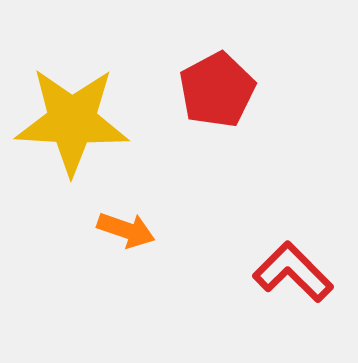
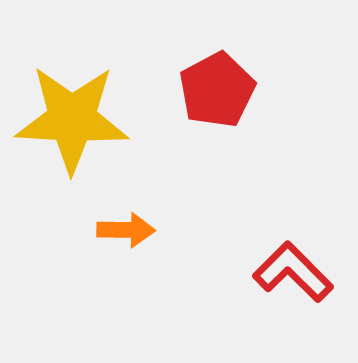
yellow star: moved 2 px up
orange arrow: rotated 18 degrees counterclockwise
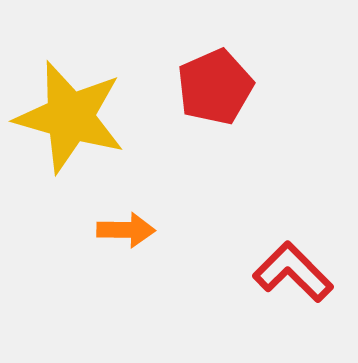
red pentagon: moved 2 px left, 3 px up; rotated 4 degrees clockwise
yellow star: moved 2 px left, 2 px up; rotated 13 degrees clockwise
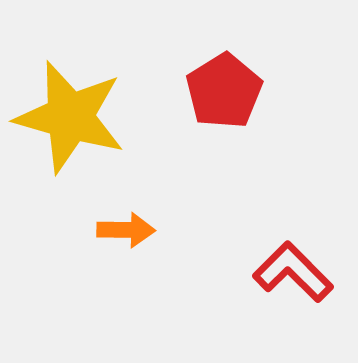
red pentagon: moved 9 px right, 4 px down; rotated 8 degrees counterclockwise
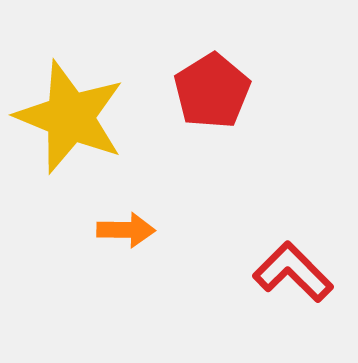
red pentagon: moved 12 px left
yellow star: rotated 6 degrees clockwise
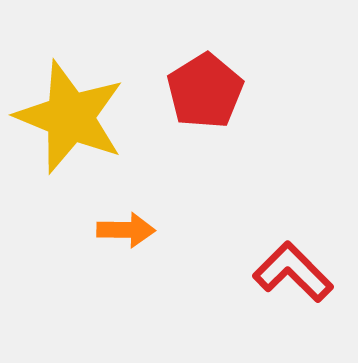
red pentagon: moved 7 px left
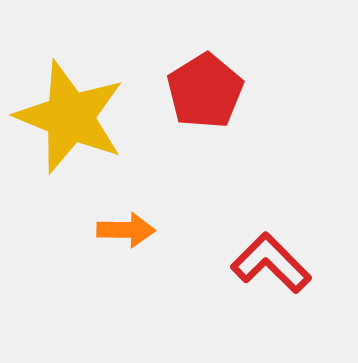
red L-shape: moved 22 px left, 9 px up
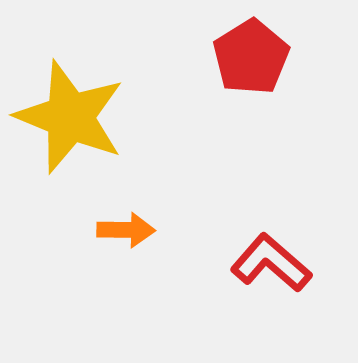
red pentagon: moved 46 px right, 34 px up
red L-shape: rotated 4 degrees counterclockwise
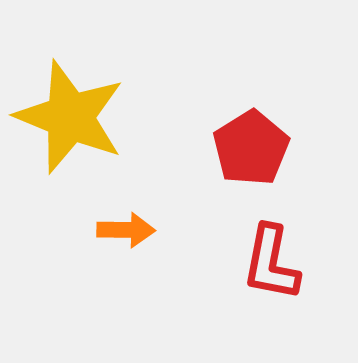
red pentagon: moved 91 px down
red L-shape: rotated 120 degrees counterclockwise
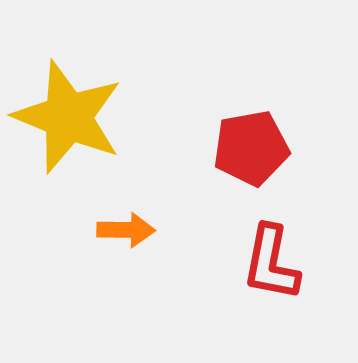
yellow star: moved 2 px left
red pentagon: rotated 22 degrees clockwise
